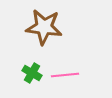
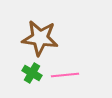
brown star: moved 4 px left, 11 px down
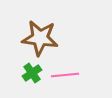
green cross: rotated 24 degrees clockwise
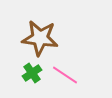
pink line: rotated 40 degrees clockwise
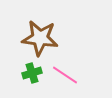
green cross: rotated 18 degrees clockwise
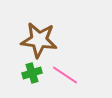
brown star: moved 1 px left, 2 px down
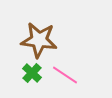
green cross: rotated 30 degrees counterclockwise
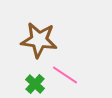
green cross: moved 3 px right, 11 px down
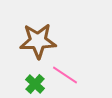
brown star: moved 1 px left, 1 px down; rotated 9 degrees counterclockwise
